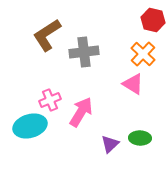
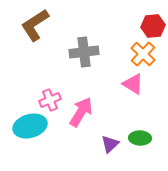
red hexagon: moved 6 px down; rotated 20 degrees counterclockwise
brown L-shape: moved 12 px left, 10 px up
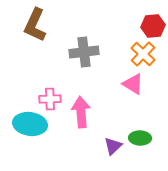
brown L-shape: rotated 32 degrees counterclockwise
pink cross: moved 1 px up; rotated 20 degrees clockwise
pink arrow: rotated 36 degrees counterclockwise
cyan ellipse: moved 2 px up; rotated 24 degrees clockwise
purple triangle: moved 3 px right, 2 px down
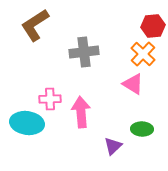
brown L-shape: rotated 32 degrees clockwise
cyan ellipse: moved 3 px left, 1 px up
green ellipse: moved 2 px right, 9 px up
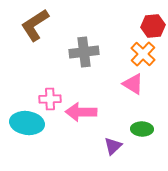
pink arrow: rotated 84 degrees counterclockwise
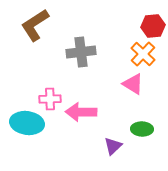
gray cross: moved 3 px left
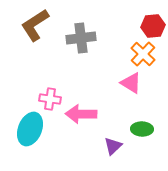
gray cross: moved 14 px up
pink triangle: moved 2 px left, 1 px up
pink cross: rotated 10 degrees clockwise
pink arrow: moved 2 px down
cyan ellipse: moved 3 px right, 6 px down; rotated 76 degrees counterclockwise
